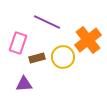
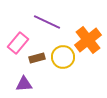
pink rectangle: rotated 20 degrees clockwise
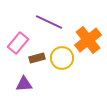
purple line: moved 2 px right
yellow circle: moved 1 px left, 1 px down
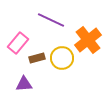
purple line: moved 2 px right, 2 px up
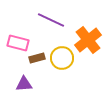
pink rectangle: rotated 65 degrees clockwise
